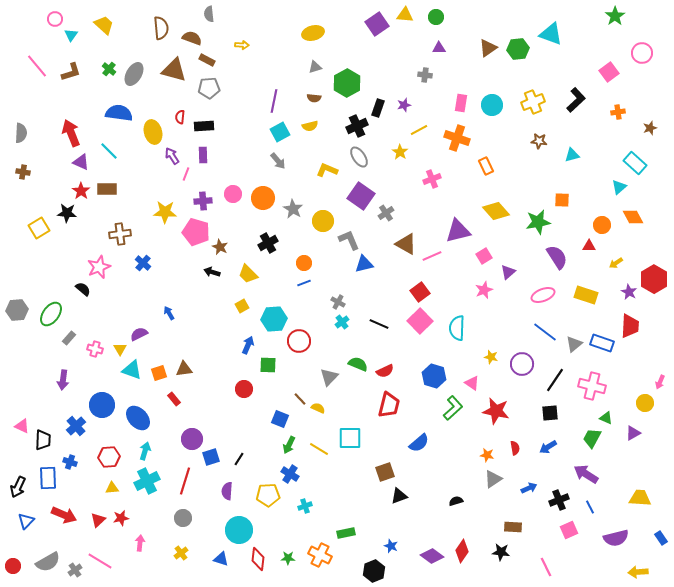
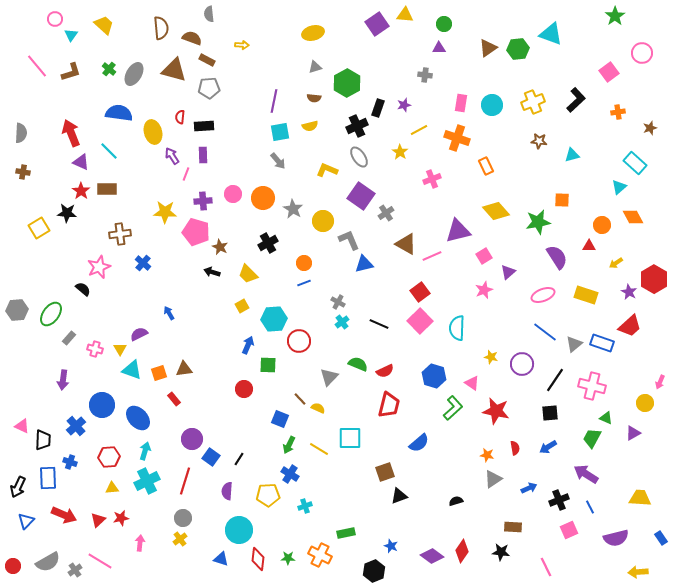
green circle at (436, 17): moved 8 px right, 7 px down
cyan square at (280, 132): rotated 18 degrees clockwise
red trapezoid at (630, 326): rotated 45 degrees clockwise
blue square at (211, 457): rotated 36 degrees counterclockwise
yellow cross at (181, 553): moved 1 px left, 14 px up
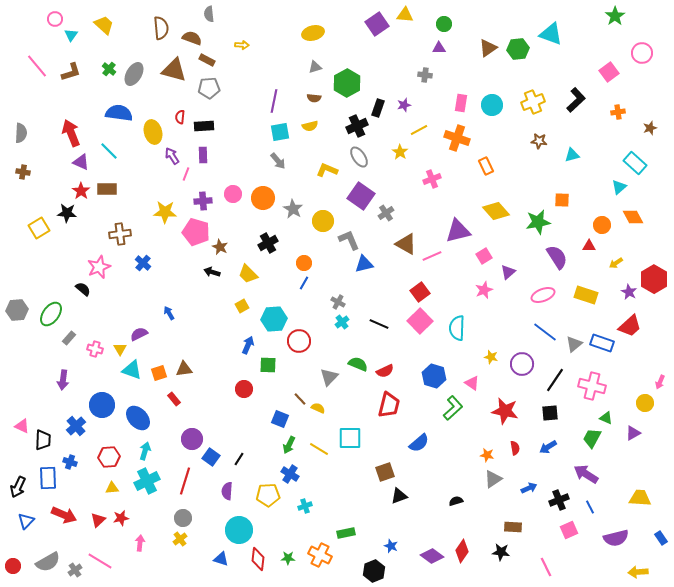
blue line at (304, 283): rotated 40 degrees counterclockwise
red star at (496, 411): moved 9 px right
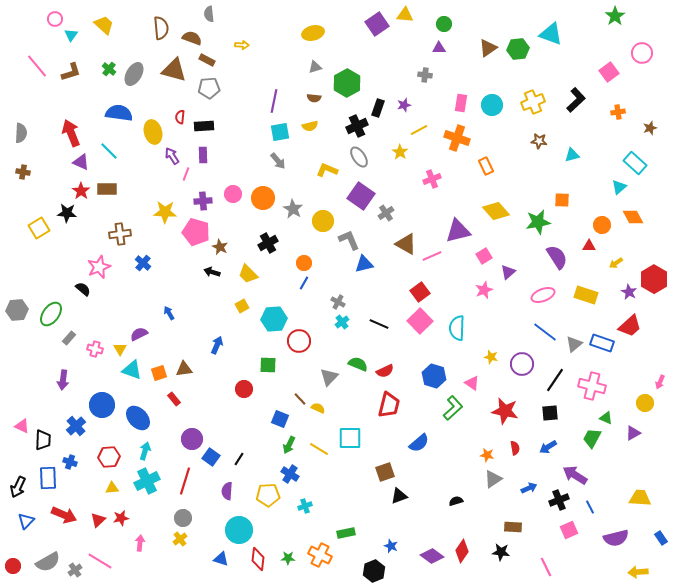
blue arrow at (248, 345): moved 31 px left
purple arrow at (586, 474): moved 11 px left, 1 px down
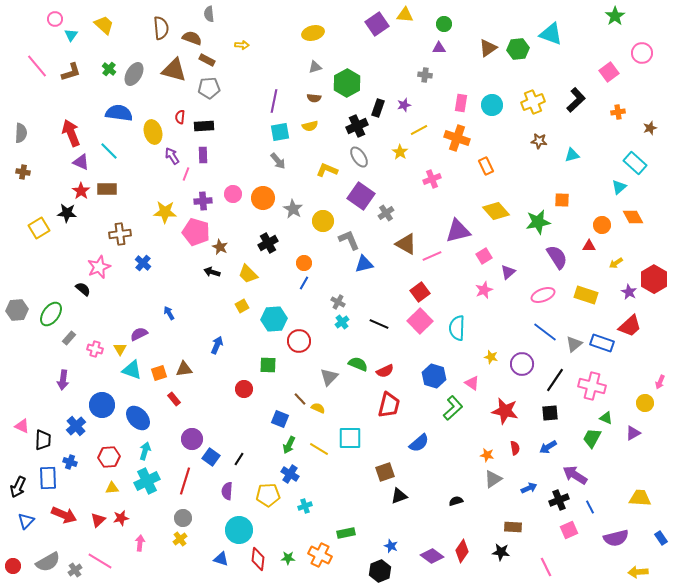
black hexagon at (374, 571): moved 6 px right
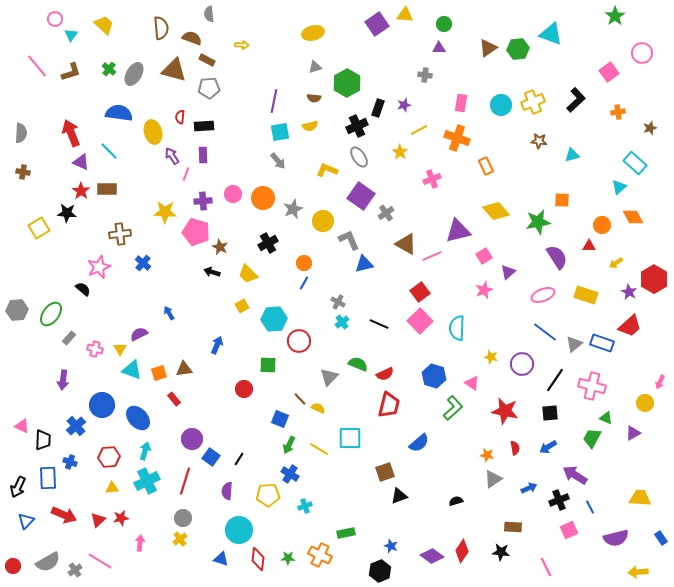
cyan circle at (492, 105): moved 9 px right
gray star at (293, 209): rotated 18 degrees clockwise
red semicircle at (385, 371): moved 3 px down
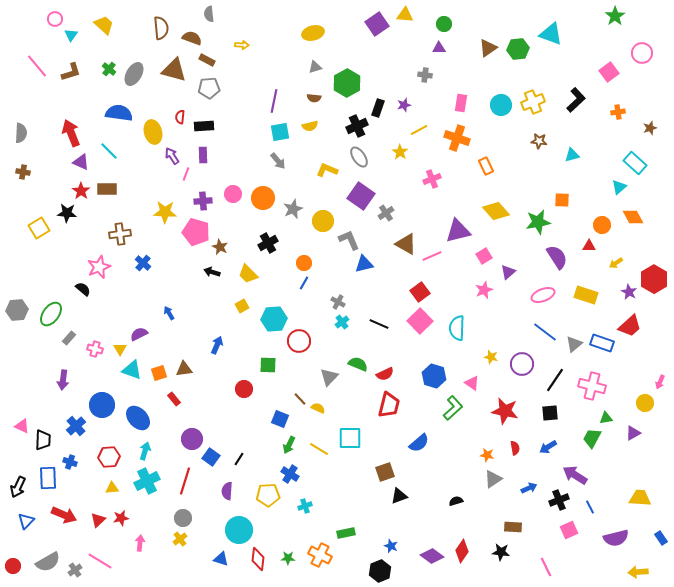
green triangle at (606, 418): rotated 32 degrees counterclockwise
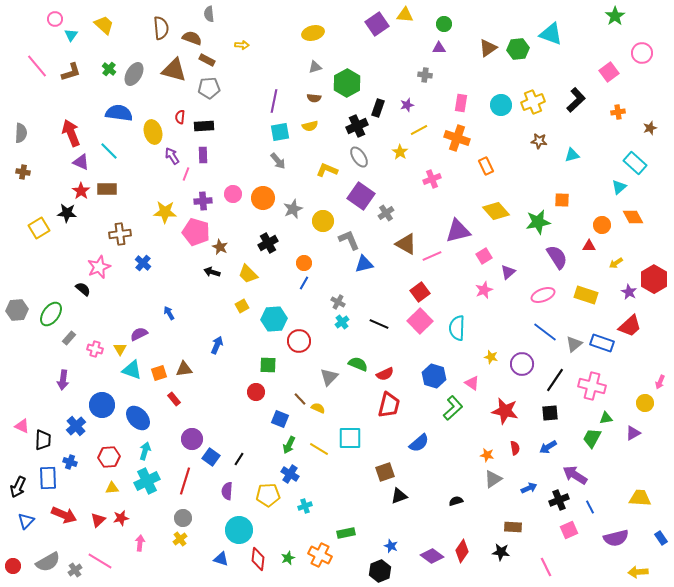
purple star at (404, 105): moved 3 px right
red circle at (244, 389): moved 12 px right, 3 px down
green star at (288, 558): rotated 24 degrees counterclockwise
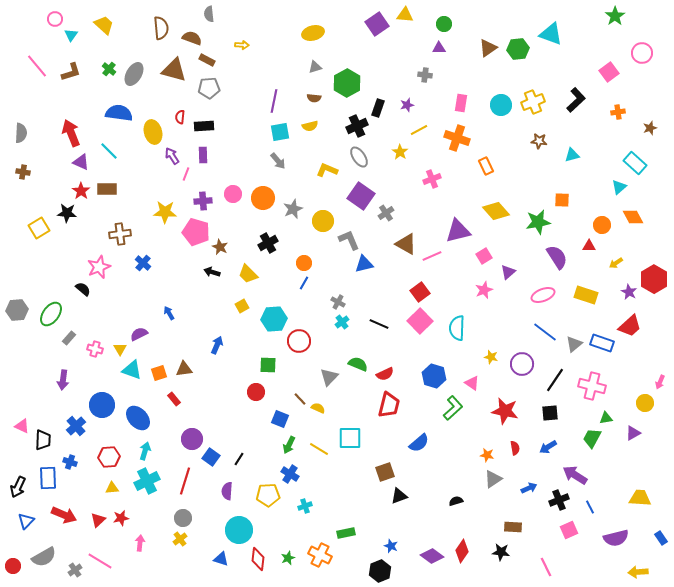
gray semicircle at (48, 562): moved 4 px left, 5 px up
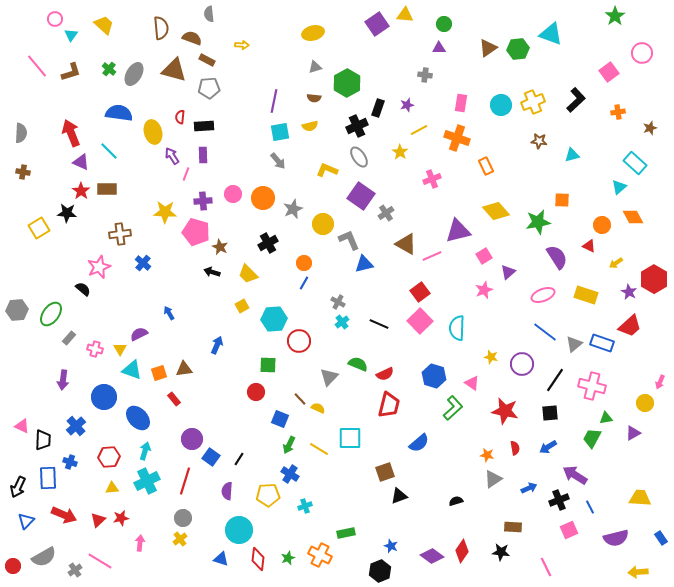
yellow circle at (323, 221): moved 3 px down
red triangle at (589, 246): rotated 24 degrees clockwise
blue circle at (102, 405): moved 2 px right, 8 px up
